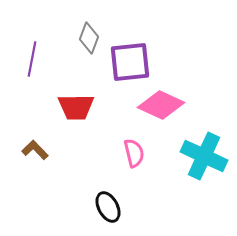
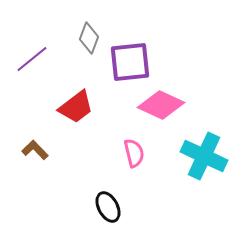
purple line: rotated 40 degrees clockwise
red trapezoid: rotated 36 degrees counterclockwise
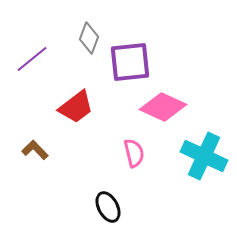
pink diamond: moved 2 px right, 2 px down
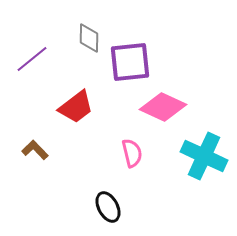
gray diamond: rotated 20 degrees counterclockwise
pink semicircle: moved 2 px left
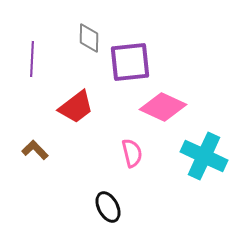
purple line: rotated 48 degrees counterclockwise
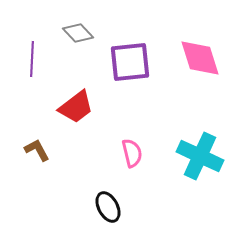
gray diamond: moved 11 px left, 5 px up; rotated 44 degrees counterclockwise
pink diamond: moved 37 px right, 49 px up; rotated 48 degrees clockwise
brown L-shape: moved 2 px right; rotated 16 degrees clockwise
cyan cross: moved 4 px left
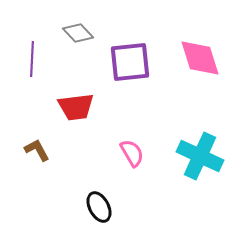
red trapezoid: rotated 30 degrees clockwise
pink semicircle: rotated 16 degrees counterclockwise
black ellipse: moved 9 px left
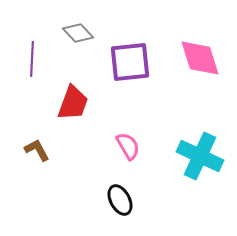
red trapezoid: moved 3 px left, 4 px up; rotated 63 degrees counterclockwise
pink semicircle: moved 4 px left, 7 px up
black ellipse: moved 21 px right, 7 px up
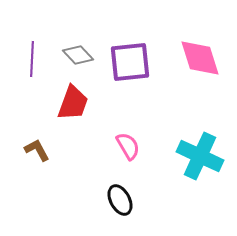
gray diamond: moved 22 px down
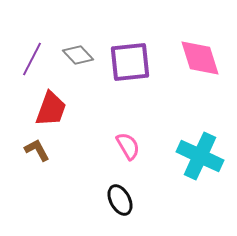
purple line: rotated 24 degrees clockwise
red trapezoid: moved 22 px left, 6 px down
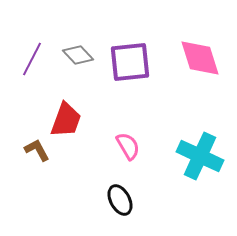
red trapezoid: moved 15 px right, 11 px down
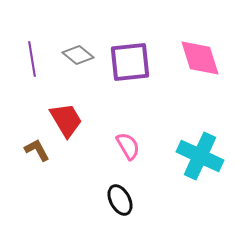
gray diamond: rotated 8 degrees counterclockwise
purple line: rotated 36 degrees counterclockwise
red trapezoid: rotated 51 degrees counterclockwise
